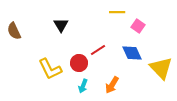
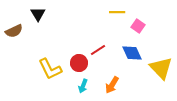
black triangle: moved 23 px left, 11 px up
brown semicircle: rotated 90 degrees counterclockwise
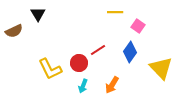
yellow line: moved 2 px left
blue diamond: moved 2 px left, 1 px up; rotated 60 degrees clockwise
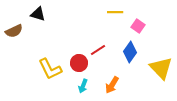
black triangle: rotated 42 degrees counterclockwise
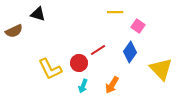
yellow triangle: moved 1 px down
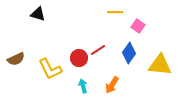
brown semicircle: moved 2 px right, 28 px down
blue diamond: moved 1 px left, 1 px down
red circle: moved 5 px up
yellow triangle: moved 1 px left, 4 px up; rotated 40 degrees counterclockwise
cyan arrow: rotated 144 degrees clockwise
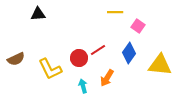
black triangle: rotated 21 degrees counterclockwise
orange arrow: moved 5 px left, 7 px up
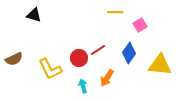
black triangle: moved 4 px left, 1 px down; rotated 21 degrees clockwise
pink square: moved 2 px right, 1 px up; rotated 24 degrees clockwise
brown semicircle: moved 2 px left
